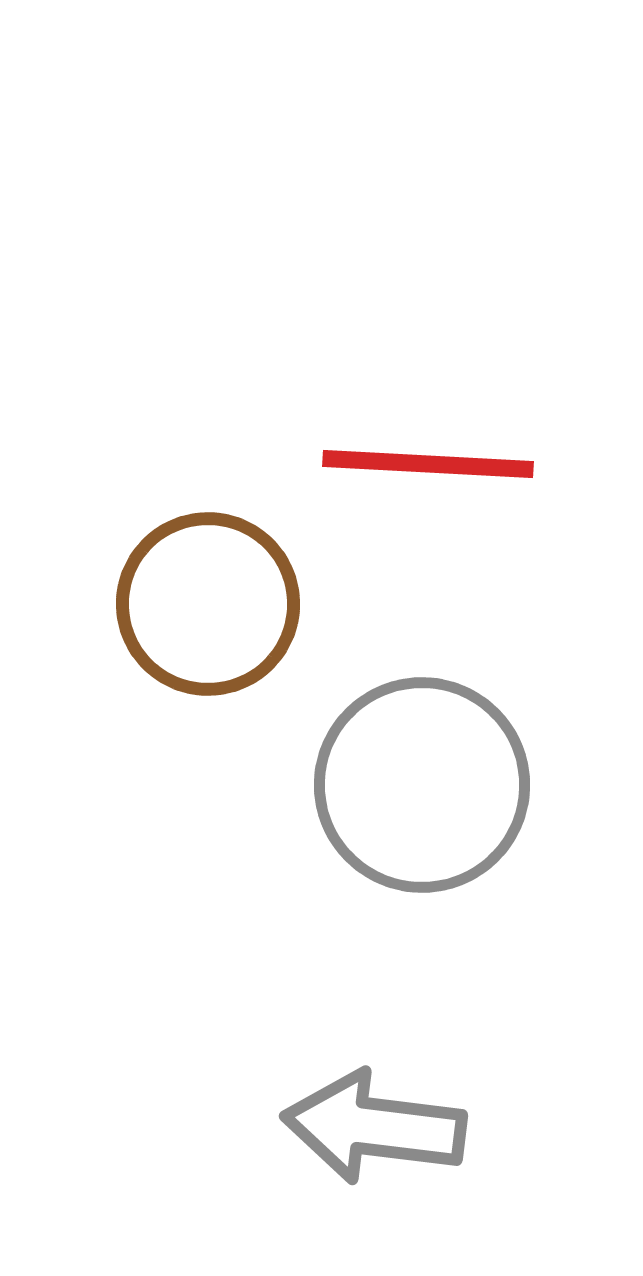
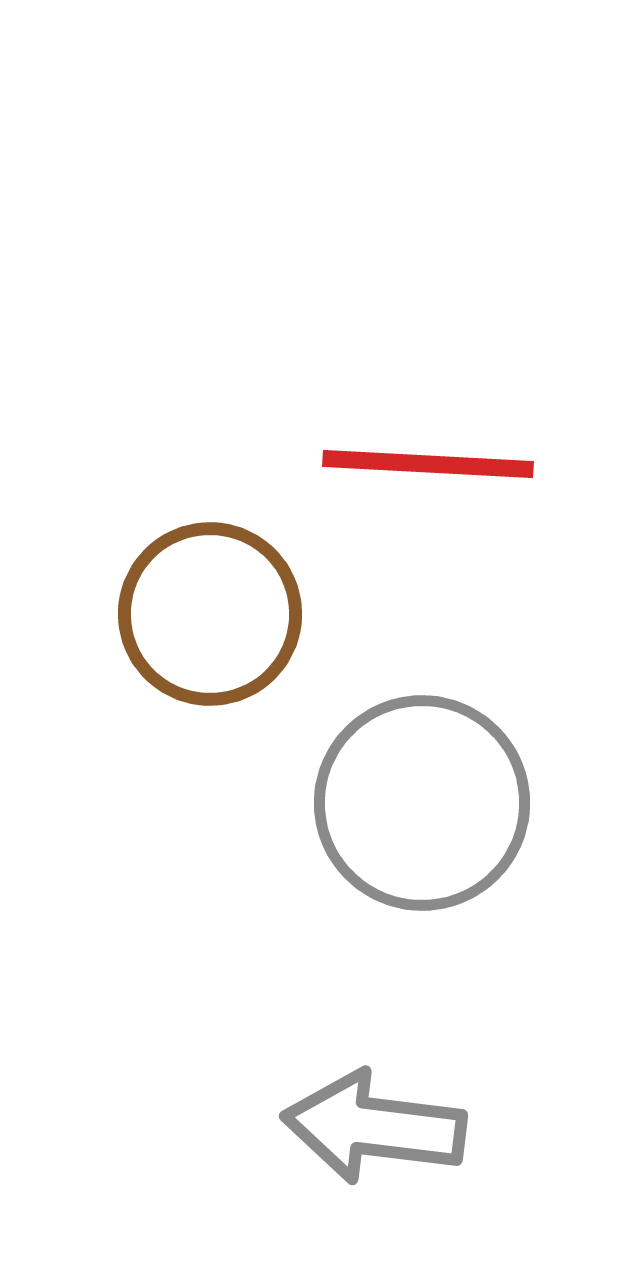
brown circle: moved 2 px right, 10 px down
gray circle: moved 18 px down
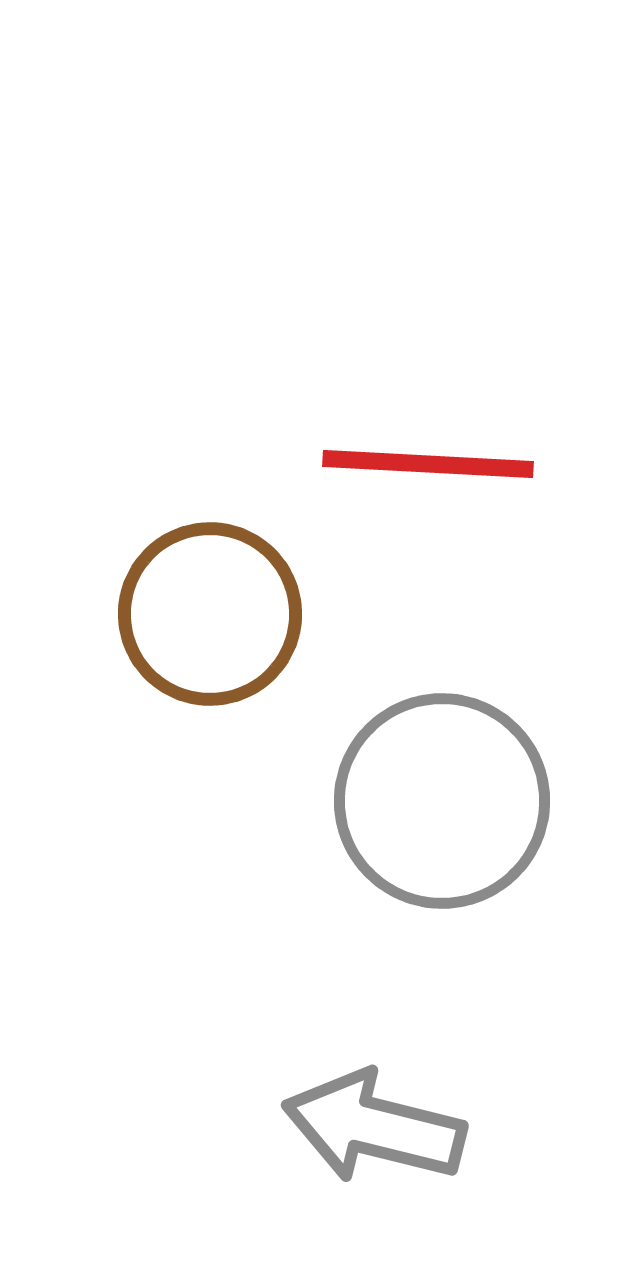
gray circle: moved 20 px right, 2 px up
gray arrow: rotated 7 degrees clockwise
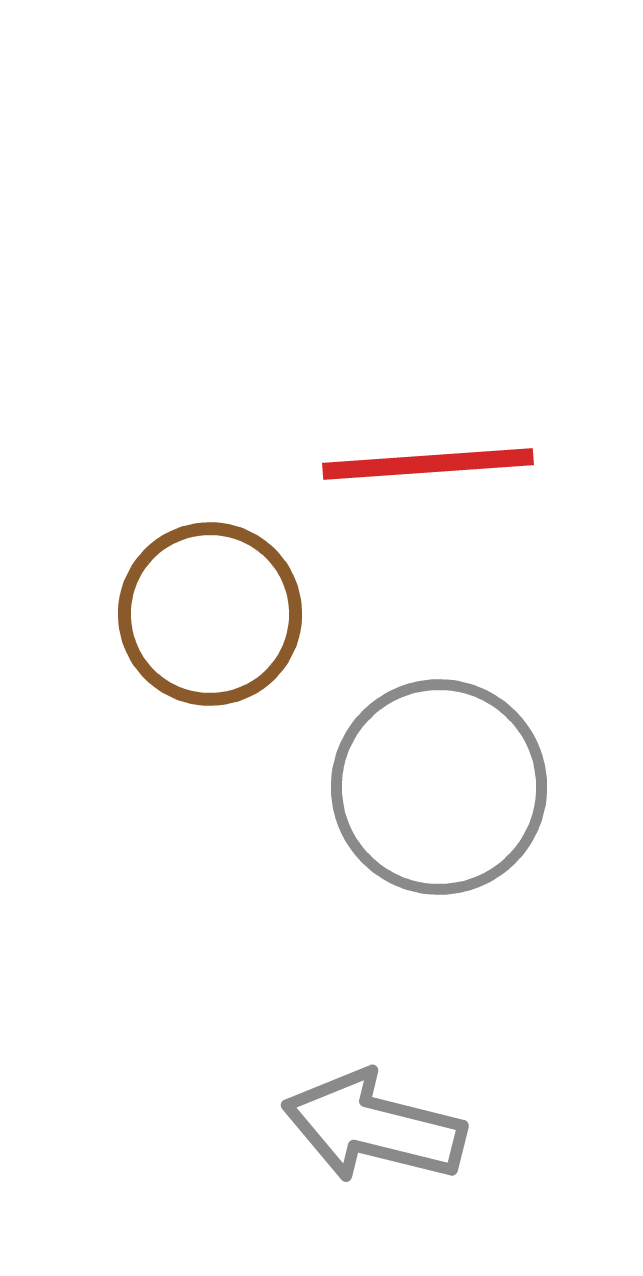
red line: rotated 7 degrees counterclockwise
gray circle: moved 3 px left, 14 px up
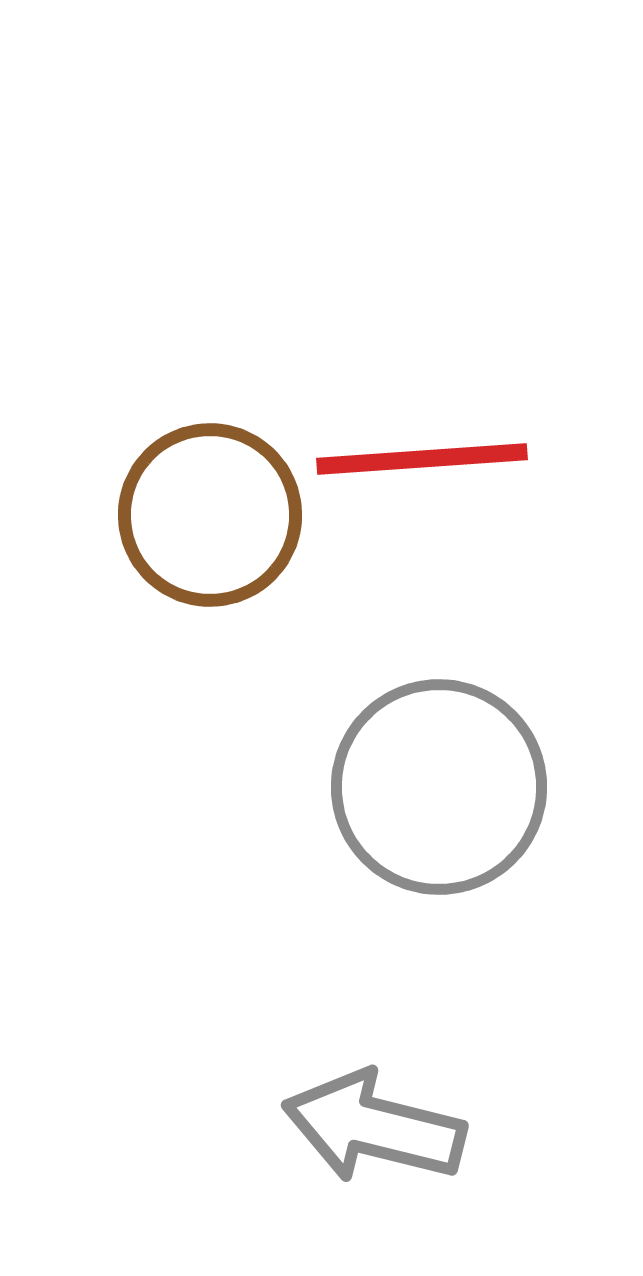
red line: moved 6 px left, 5 px up
brown circle: moved 99 px up
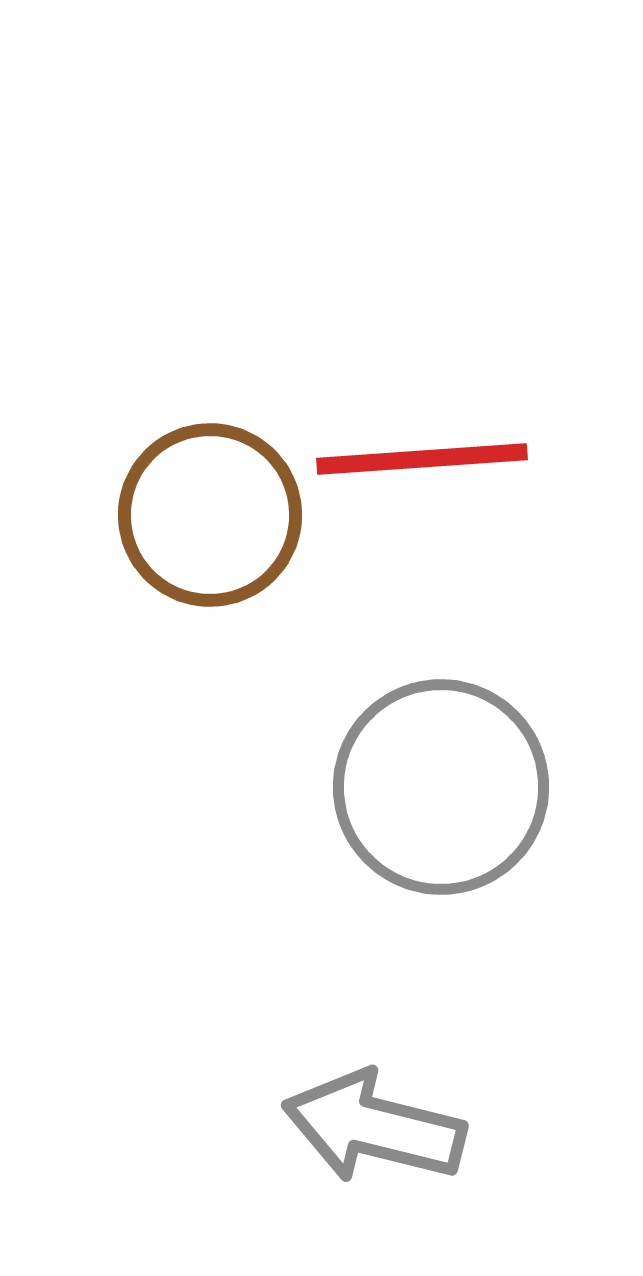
gray circle: moved 2 px right
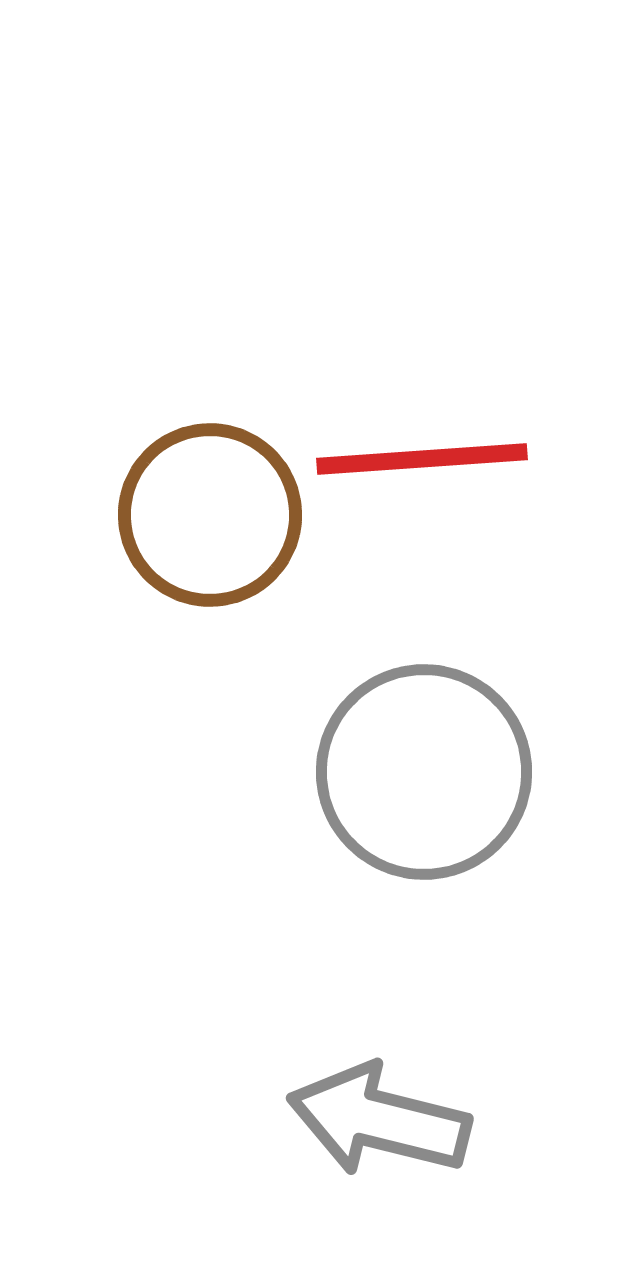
gray circle: moved 17 px left, 15 px up
gray arrow: moved 5 px right, 7 px up
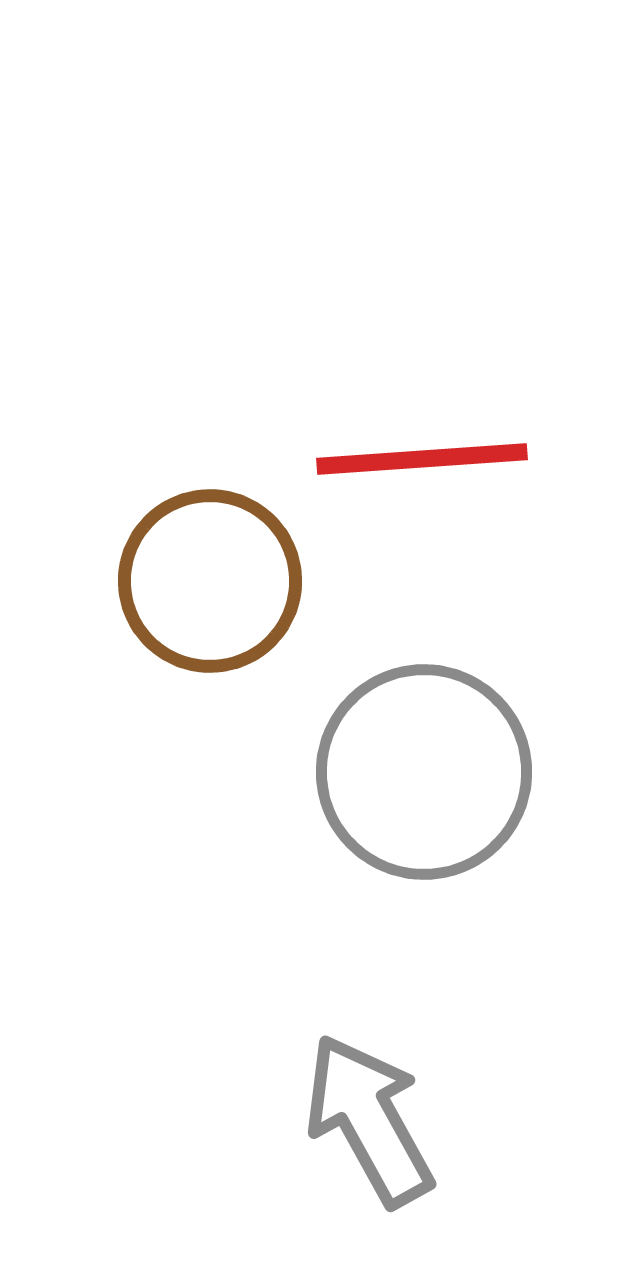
brown circle: moved 66 px down
gray arrow: moved 10 px left; rotated 47 degrees clockwise
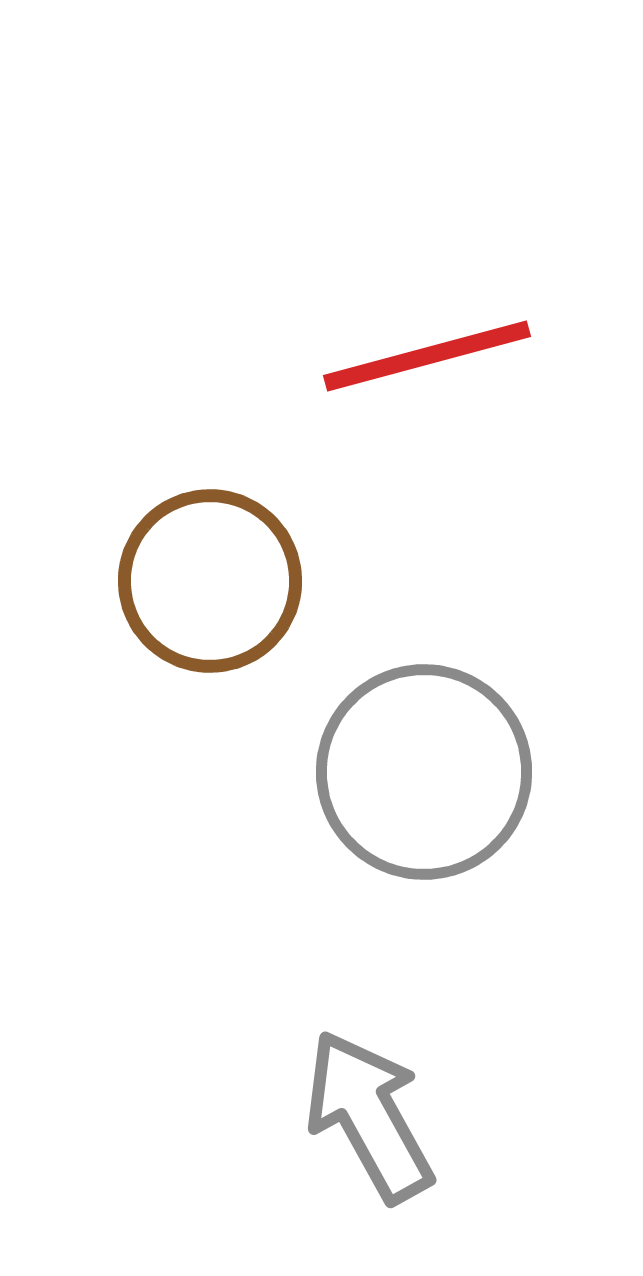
red line: moved 5 px right, 103 px up; rotated 11 degrees counterclockwise
gray arrow: moved 4 px up
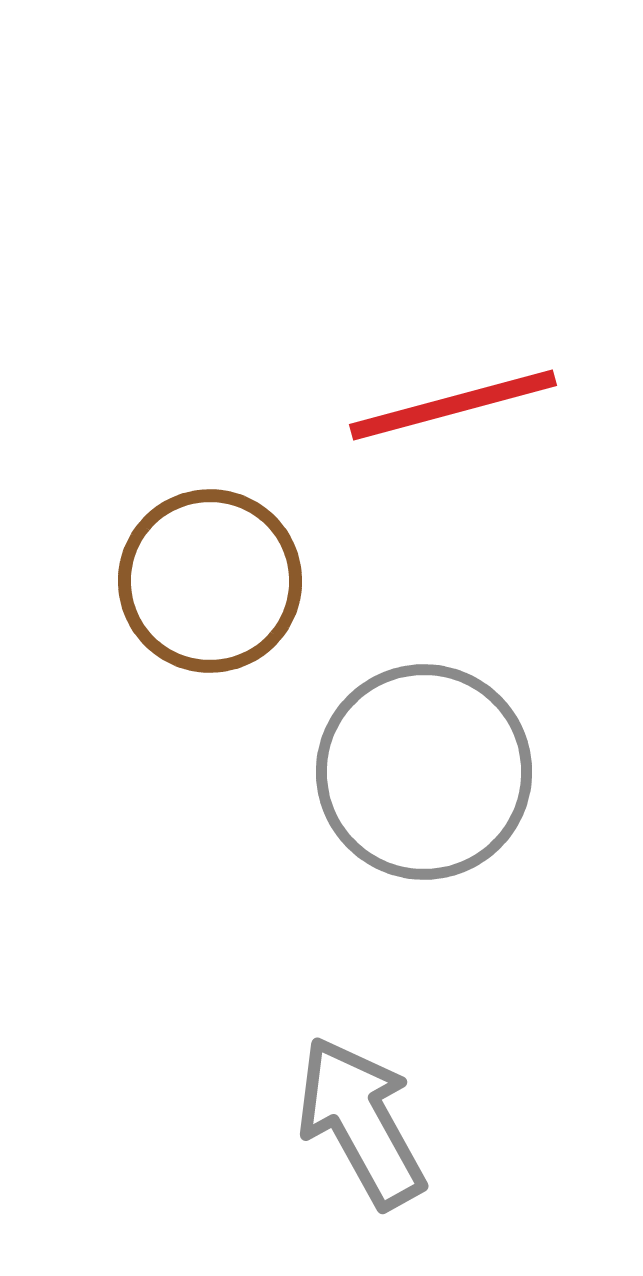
red line: moved 26 px right, 49 px down
gray arrow: moved 8 px left, 6 px down
